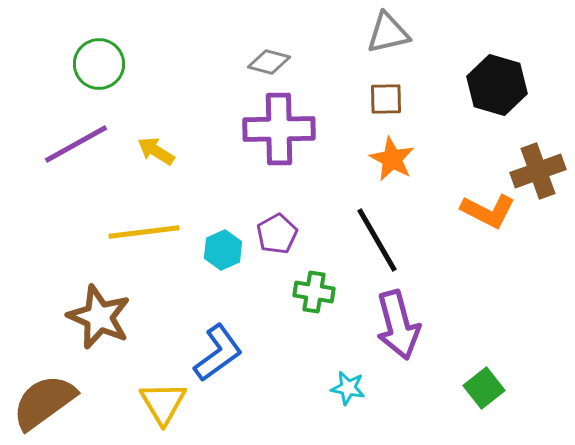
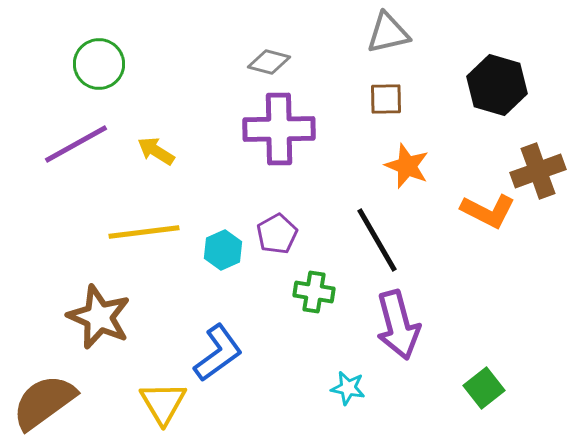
orange star: moved 15 px right, 7 px down; rotated 6 degrees counterclockwise
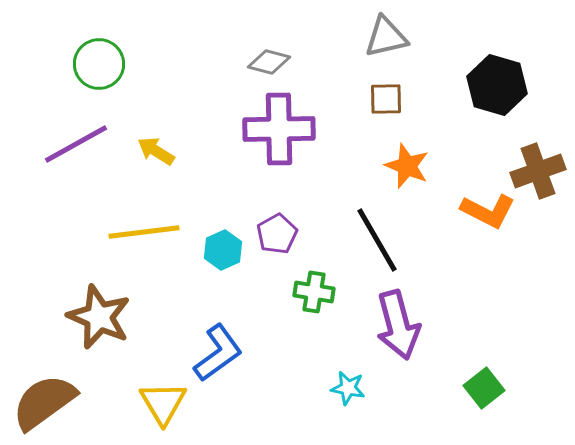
gray triangle: moved 2 px left, 4 px down
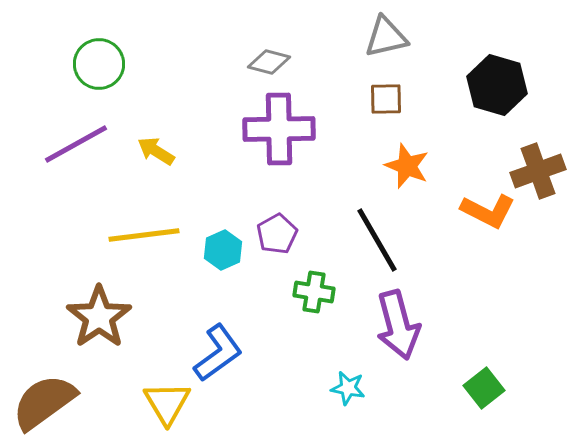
yellow line: moved 3 px down
brown star: rotated 14 degrees clockwise
yellow triangle: moved 4 px right
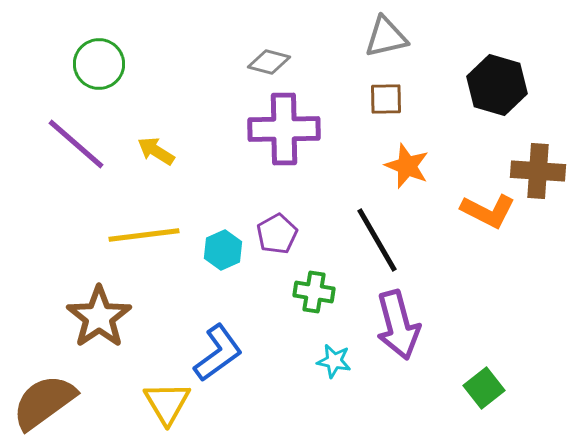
purple cross: moved 5 px right
purple line: rotated 70 degrees clockwise
brown cross: rotated 24 degrees clockwise
cyan star: moved 14 px left, 27 px up
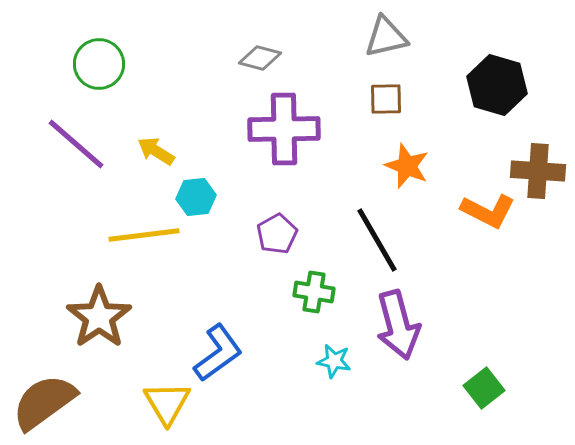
gray diamond: moved 9 px left, 4 px up
cyan hexagon: moved 27 px left, 53 px up; rotated 18 degrees clockwise
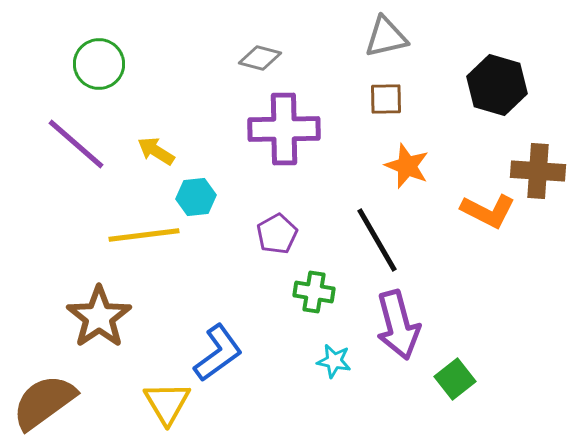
green square: moved 29 px left, 9 px up
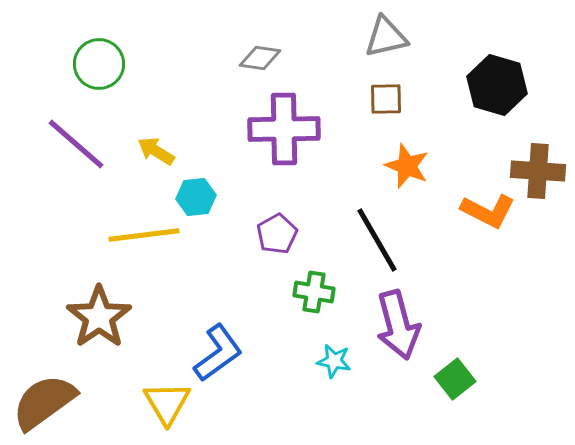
gray diamond: rotated 6 degrees counterclockwise
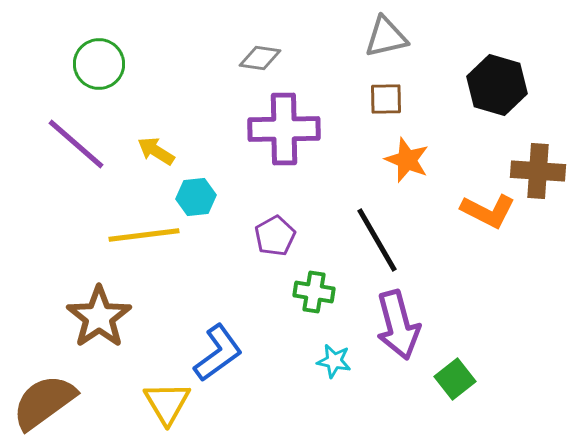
orange star: moved 6 px up
purple pentagon: moved 2 px left, 2 px down
